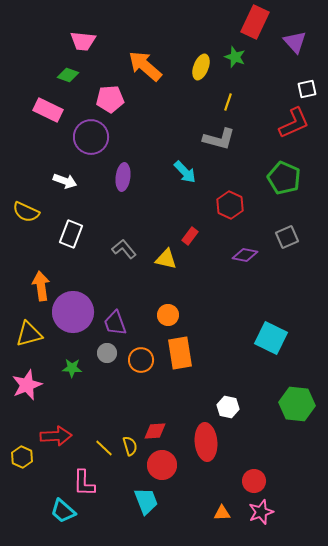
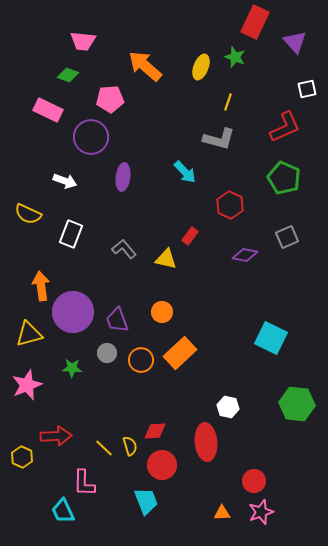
red L-shape at (294, 123): moved 9 px left, 4 px down
yellow semicircle at (26, 212): moved 2 px right, 2 px down
orange circle at (168, 315): moved 6 px left, 3 px up
purple trapezoid at (115, 323): moved 2 px right, 3 px up
orange rectangle at (180, 353): rotated 56 degrees clockwise
cyan trapezoid at (63, 511): rotated 24 degrees clockwise
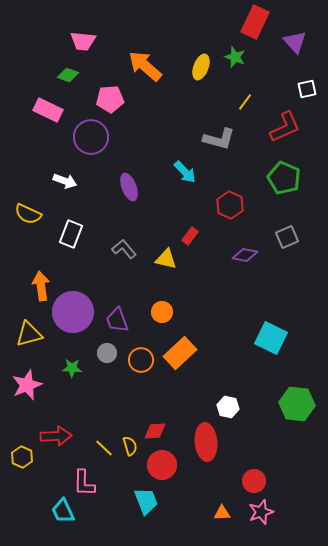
yellow line at (228, 102): moved 17 px right; rotated 18 degrees clockwise
purple ellipse at (123, 177): moved 6 px right, 10 px down; rotated 28 degrees counterclockwise
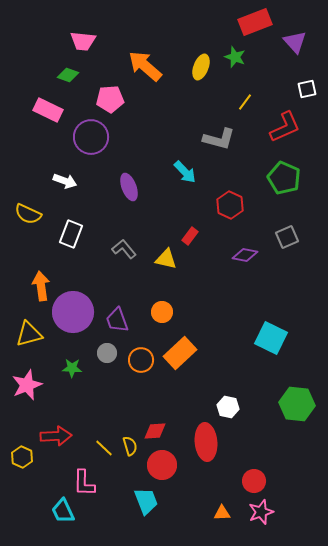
red rectangle at (255, 22): rotated 44 degrees clockwise
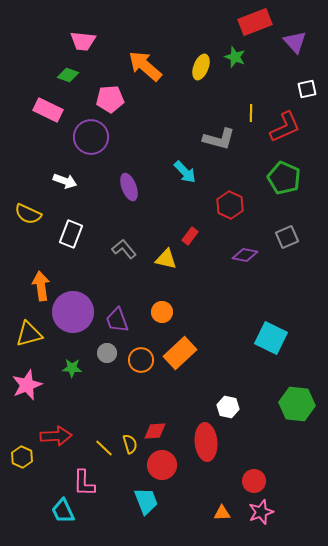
yellow line at (245, 102): moved 6 px right, 11 px down; rotated 36 degrees counterclockwise
yellow semicircle at (130, 446): moved 2 px up
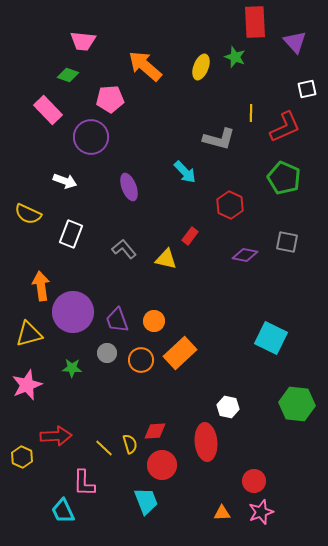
red rectangle at (255, 22): rotated 72 degrees counterclockwise
pink rectangle at (48, 110): rotated 20 degrees clockwise
gray square at (287, 237): moved 5 px down; rotated 35 degrees clockwise
orange circle at (162, 312): moved 8 px left, 9 px down
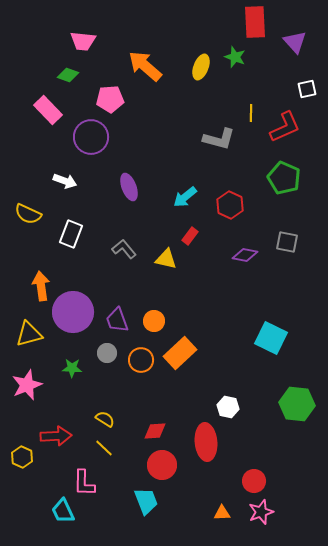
cyan arrow at (185, 172): moved 25 px down; rotated 95 degrees clockwise
yellow semicircle at (130, 444): moved 25 px left, 25 px up; rotated 42 degrees counterclockwise
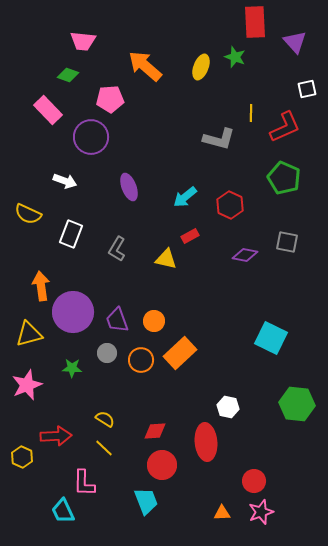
red rectangle at (190, 236): rotated 24 degrees clockwise
gray L-shape at (124, 249): moved 7 px left; rotated 110 degrees counterclockwise
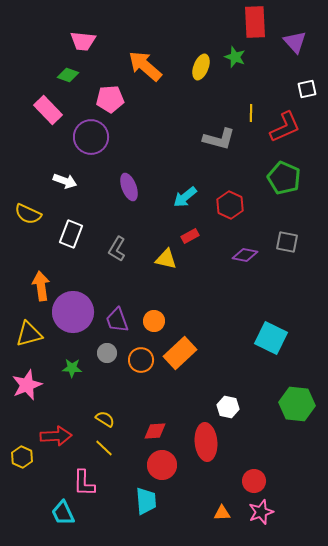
cyan trapezoid at (146, 501): rotated 16 degrees clockwise
cyan trapezoid at (63, 511): moved 2 px down
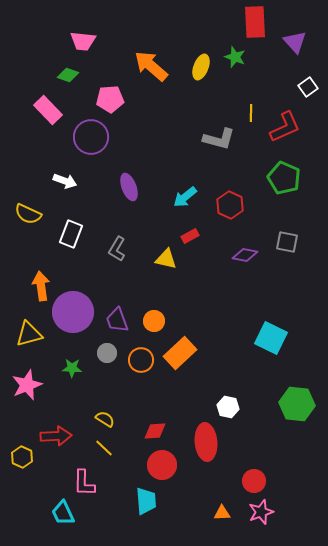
orange arrow at (145, 66): moved 6 px right
white square at (307, 89): moved 1 px right, 2 px up; rotated 24 degrees counterclockwise
